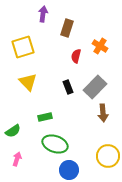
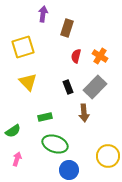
orange cross: moved 10 px down
brown arrow: moved 19 px left
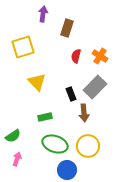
yellow triangle: moved 9 px right
black rectangle: moved 3 px right, 7 px down
green semicircle: moved 5 px down
yellow circle: moved 20 px left, 10 px up
blue circle: moved 2 px left
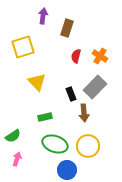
purple arrow: moved 2 px down
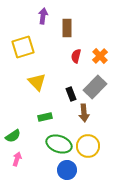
brown rectangle: rotated 18 degrees counterclockwise
orange cross: rotated 14 degrees clockwise
green ellipse: moved 4 px right
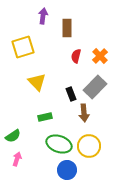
yellow circle: moved 1 px right
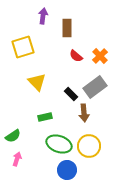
red semicircle: rotated 64 degrees counterclockwise
gray rectangle: rotated 10 degrees clockwise
black rectangle: rotated 24 degrees counterclockwise
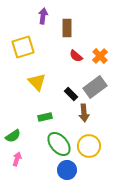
green ellipse: rotated 30 degrees clockwise
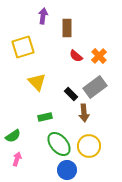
orange cross: moved 1 px left
